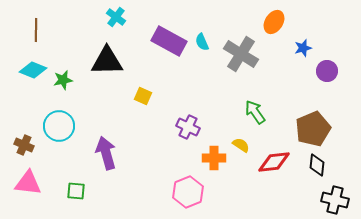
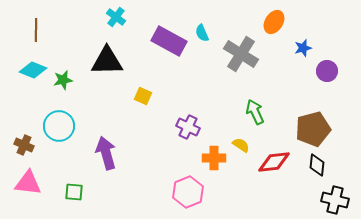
cyan semicircle: moved 9 px up
green arrow: rotated 10 degrees clockwise
brown pentagon: rotated 8 degrees clockwise
green square: moved 2 px left, 1 px down
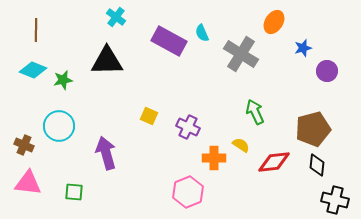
yellow square: moved 6 px right, 20 px down
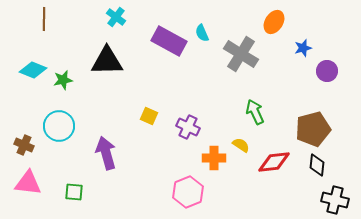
brown line: moved 8 px right, 11 px up
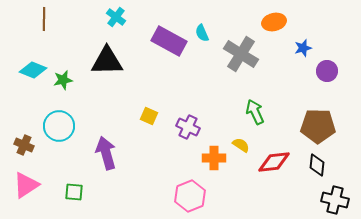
orange ellipse: rotated 45 degrees clockwise
brown pentagon: moved 5 px right, 3 px up; rotated 16 degrees clockwise
pink triangle: moved 2 px left, 2 px down; rotated 40 degrees counterclockwise
pink hexagon: moved 2 px right, 4 px down
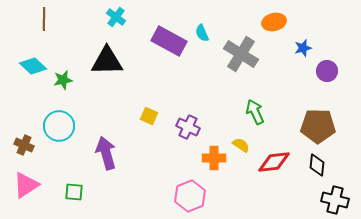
cyan diamond: moved 4 px up; rotated 20 degrees clockwise
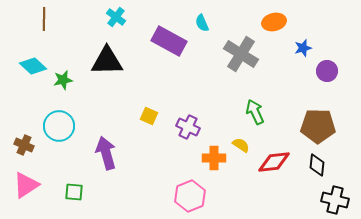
cyan semicircle: moved 10 px up
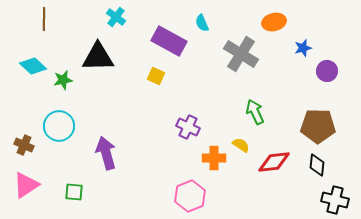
black triangle: moved 9 px left, 4 px up
yellow square: moved 7 px right, 40 px up
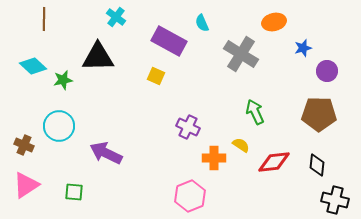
brown pentagon: moved 1 px right, 12 px up
purple arrow: rotated 48 degrees counterclockwise
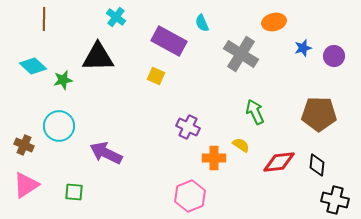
purple circle: moved 7 px right, 15 px up
red diamond: moved 5 px right
